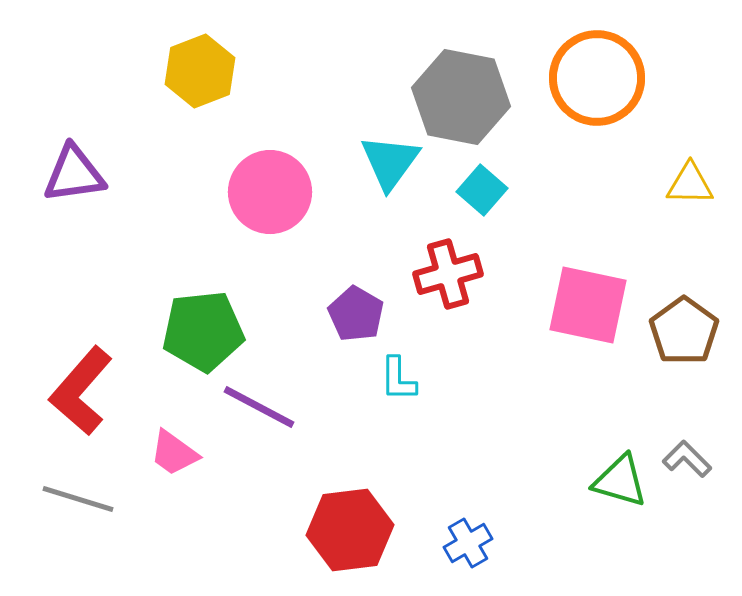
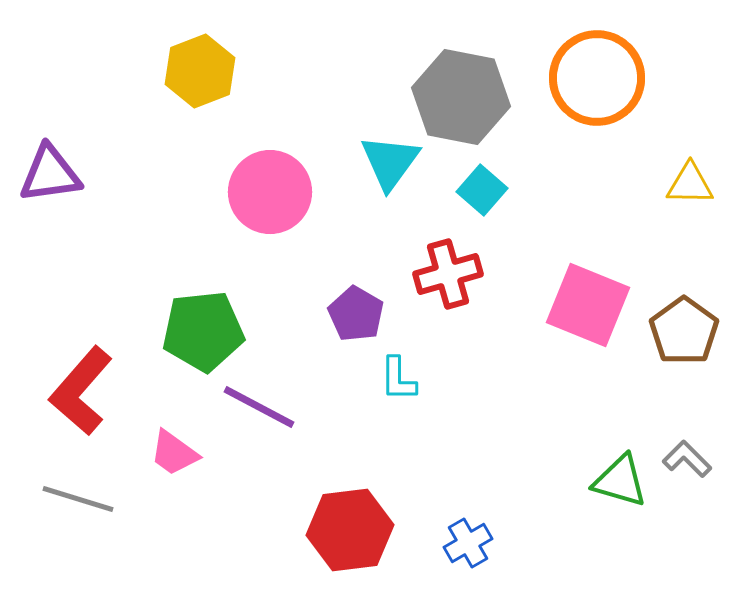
purple triangle: moved 24 px left
pink square: rotated 10 degrees clockwise
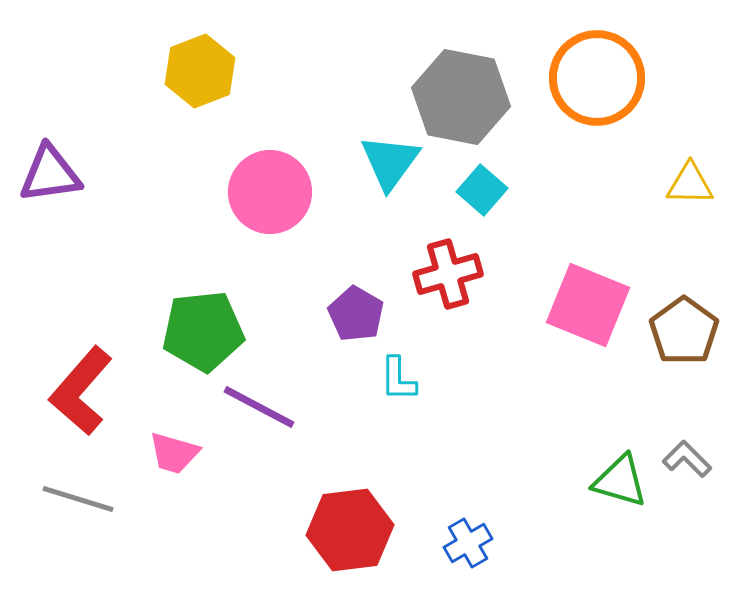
pink trapezoid: rotated 20 degrees counterclockwise
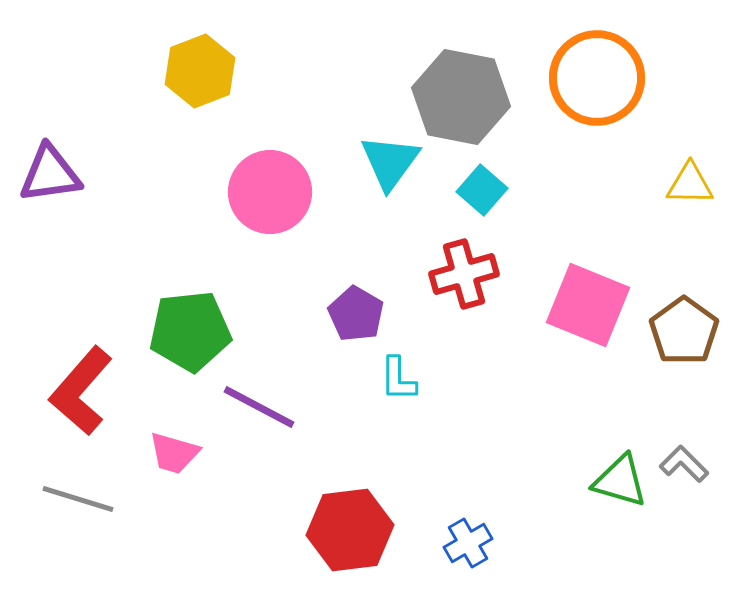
red cross: moved 16 px right
green pentagon: moved 13 px left
gray L-shape: moved 3 px left, 5 px down
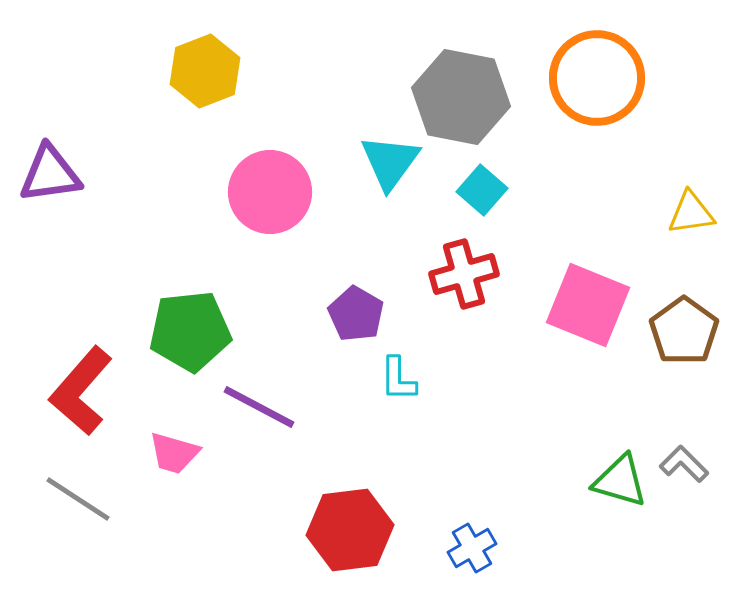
yellow hexagon: moved 5 px right
yellow triangle: moved 1 px right, 29 px down; rotated 9 degrees counterclockwise
gray line: rotated 16 degrees clockwise
blue cross: moved 4 px right, 5 px down
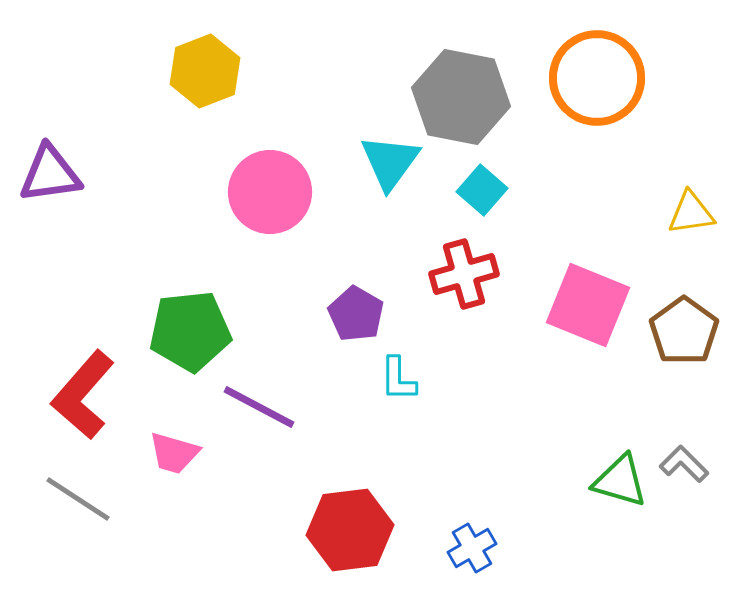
red L-shape: moved 2 px right, 4 px down
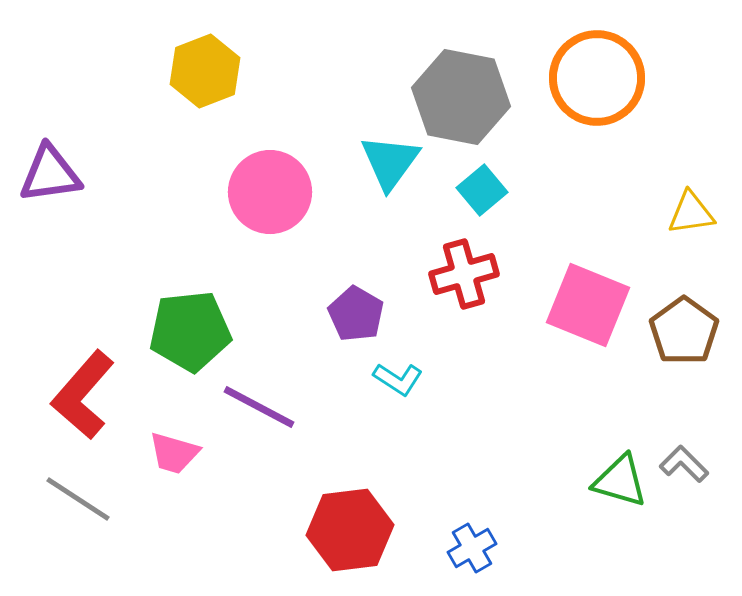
cyan square: rotated 9 degrees clockwise
cyan L-shape: rotated 57 degrees counterclockwise
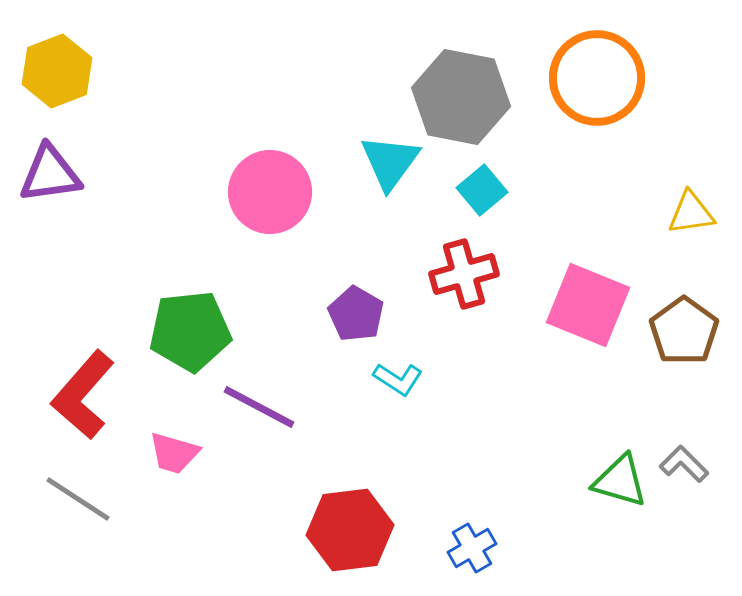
yellow hexagon: moved 148 px left
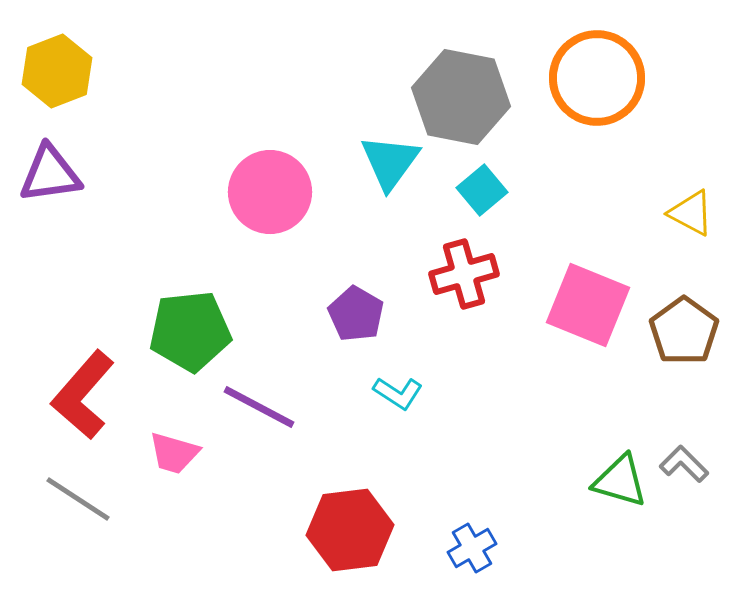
yellow triangle: rotated 36 degrees clockwise
cyan L-shape: moved 14 px down
